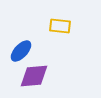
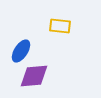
blue ellipse: rotated 10 degrees counterclockwise
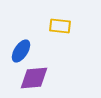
purple diamond: moved 2 px down
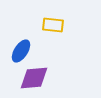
yellow rectangle: moved 7 px left, 1 px up
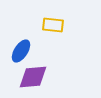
purple diamond: moved 1 px left, 1 px up
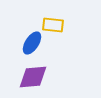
blue ellipse: moved 11 px right, 8 px up
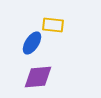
purple diamond: moved 5 px right
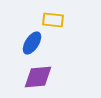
yellow rectangle: moved 5 px up
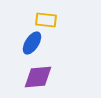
yellow rectangle: moved 7 px left
